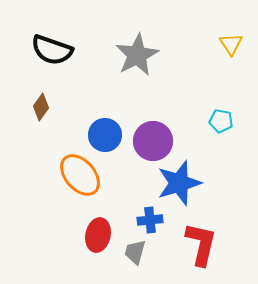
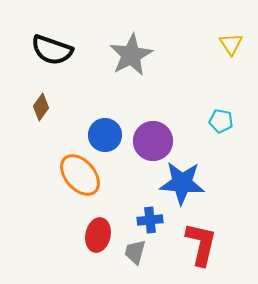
gray star: moved 6 px left
blue star: moved 3 px right; rotated 21 degrees clockwise
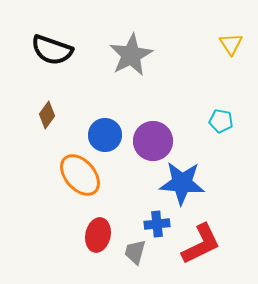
brown diamond: moved 6 px right, 8 px down
blue cross: moved 7 px right, 4 px down
red L-shape: rotated 51 degrees clockwise
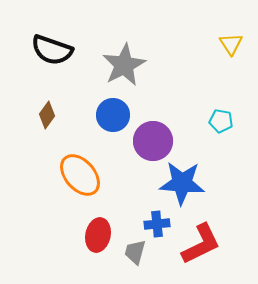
gray star: moved 7 px left, 10 px down
blue circle: moved 8 px right, 20 px up
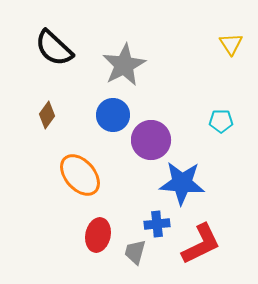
black semicircle: moved 2 px right, 2 px up; rotated 24 degrees clockwise
cyan pentagon: rotated 10 degrees counterclockwise
purple circle: moved 2 px left, 1 px up
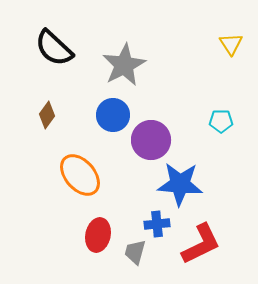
blue star: moved 2 px left, 1 px down
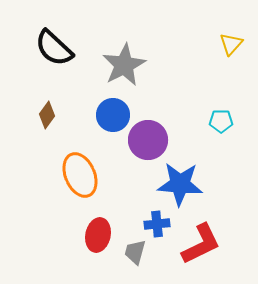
yellow triangle: rotated 15 degrees clockwise
purple circle: moved 3 px left
orange ellipse: rotated 18 degrees clockwise
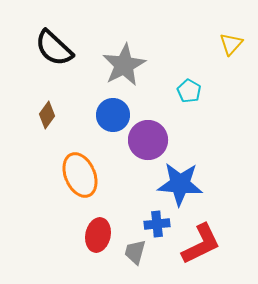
cyan pentagon: moved 32 px left, 30 px up; rotated 30 degrees clockwise
